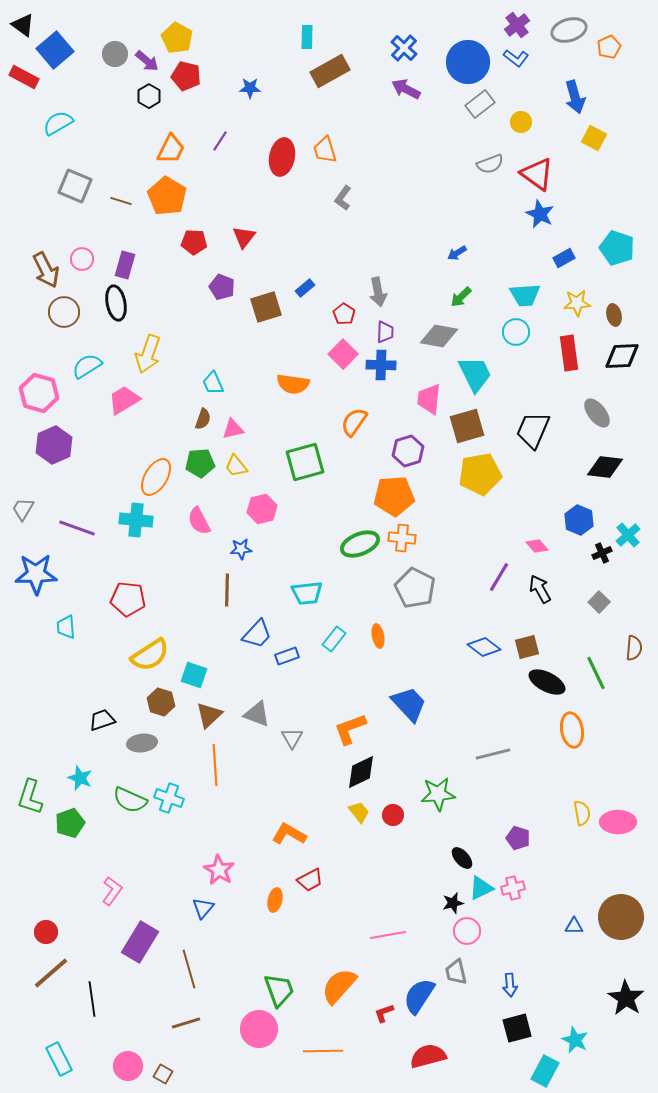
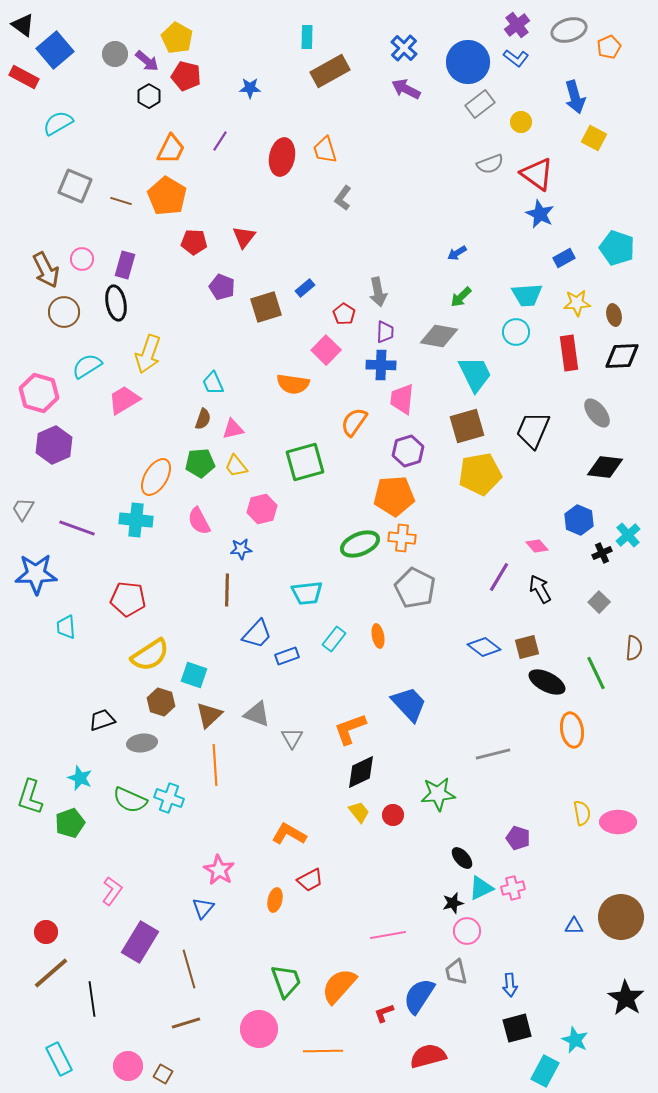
cyan trapezoid at (525, 295): moved 2 px right
pink square at (343, 354): moved 17 px left, 4 px up
pink trapezoid at (429, 399): moved 27 px left
green trapezoid at (279, 990): moved 7 px right, 9 px up
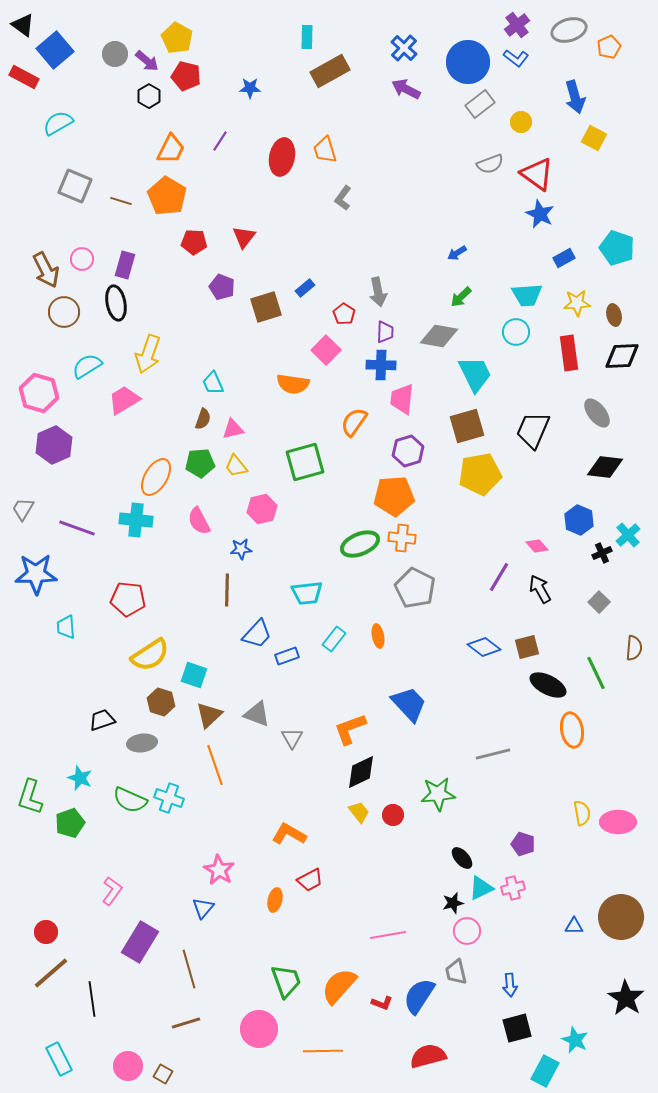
black ellipse at (547, 682): moved 1 px right, 3 px down
orange line at (215, 765): rotated 15 degrees counterclockwise
purple pentagon at (518, 838): moved 5 px right, 6 px down
red L-shape at (384, 1013): moved 2 px left, 10 px up; rotated 140 degrees counterclockwise
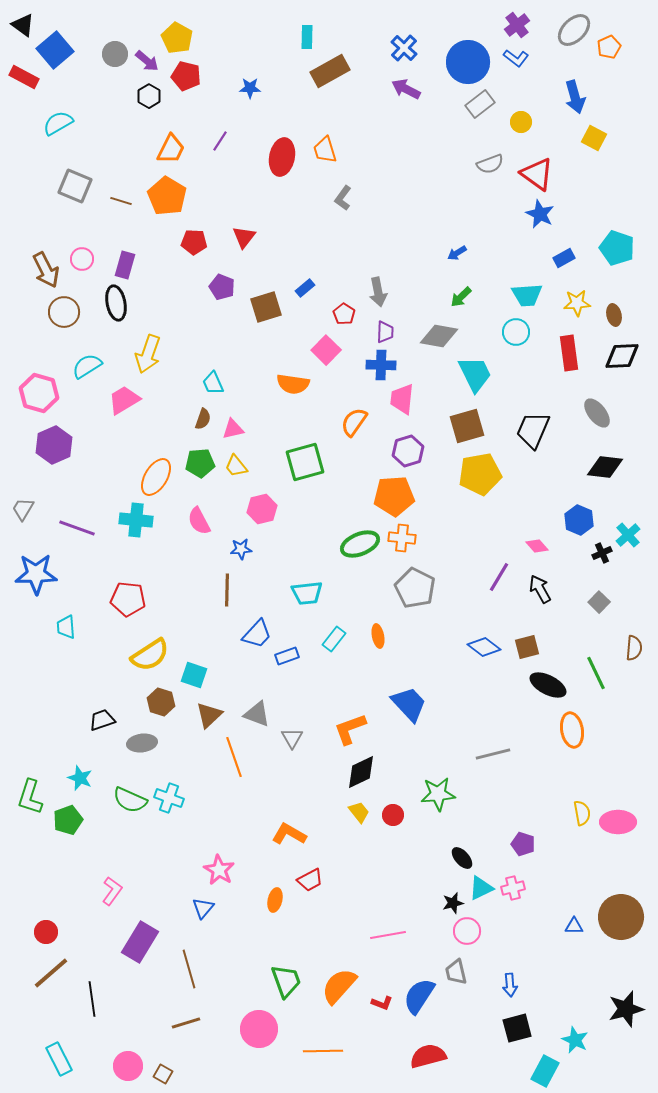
gray ellipse at (569, 30): moved 5 px right; rotated 28 degrees counterclockwise
orange line at (215, 765): moved 19 px right, 8 px up
green pentagon at (70, 823): moved 2 px left, 3 px up
black star at (626, 998): moved 11 px down; rotated 24 degrees clockwise
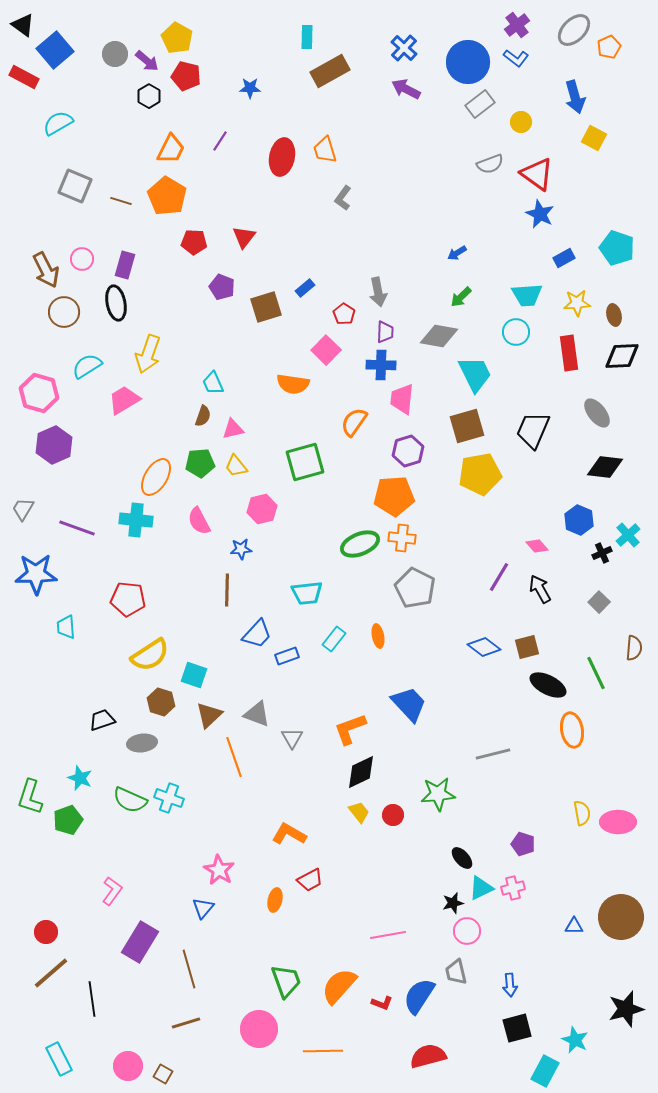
brown semicircle at (203, 419): moved 3 px up
